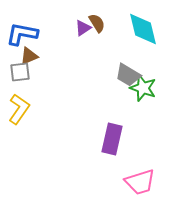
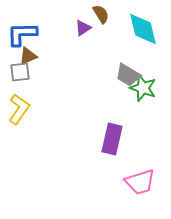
brown semicircle: moved 4 px right, 9 px up
blue L-shape: rotated 12 degrees counterclockwise
brown triangle: moved 1 px left
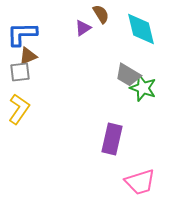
cyan diamond: moved 2 px left
